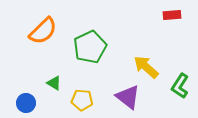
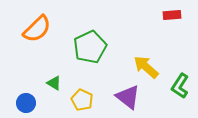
orange semicircle: moved 6 px left, 2 px up
yellow pentagon: rotated 20 degrees clockwise
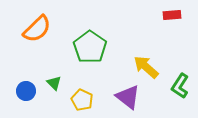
green pentagon: rotated 12 degrees counterclockwise
green triangle: rotated 14 degrees clockwise
blue circle: moved 12 px up
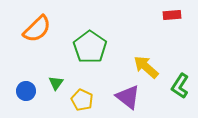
green triangle: moved 2 px right; rotated 21 degrees clockwise
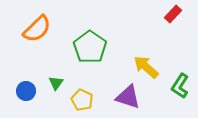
red rectangle: moved 1 px right, 1 px up; rotated 42 degrees counterclockwise
purple triangle: rotated 20 degrees counterclockwise
